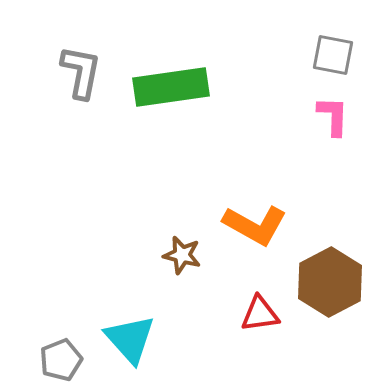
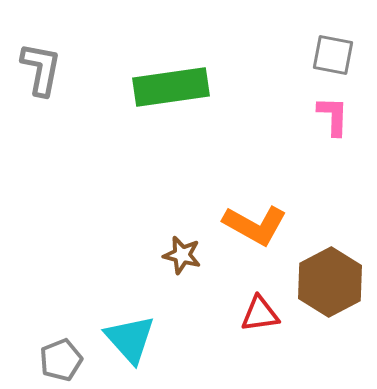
gray L-shape: moved 40 px left, 3 px up
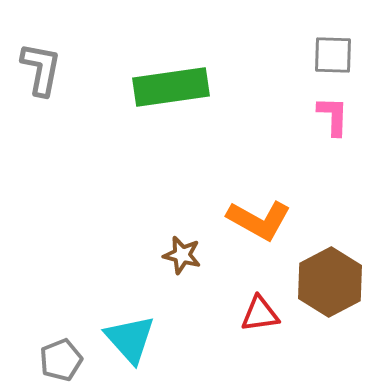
gray square: rotated 9 degrees counterclockwise
orange L-shape: moved 4 px right, 5 px up
